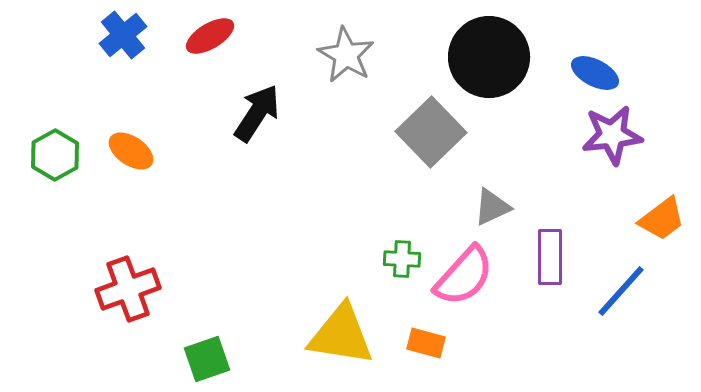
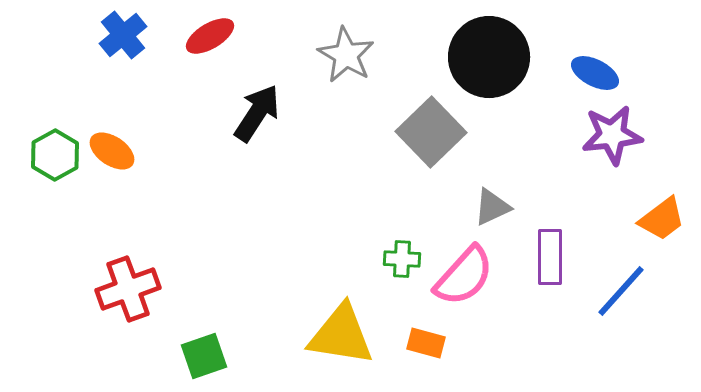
orange ellipse: moved 19 px left
green square: moved 3 px left, 3 px up
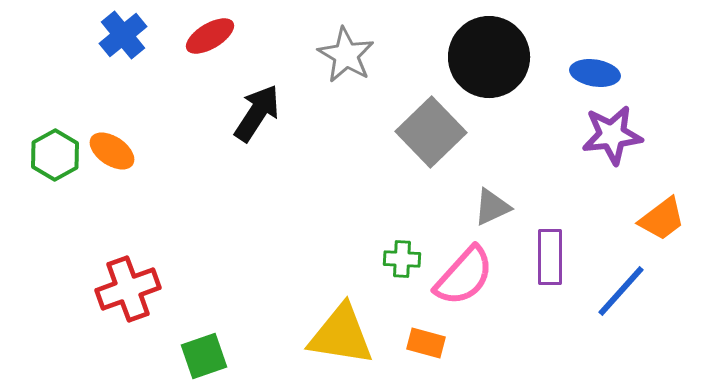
blue ellipse: rotated 18 degrees counterclockwise
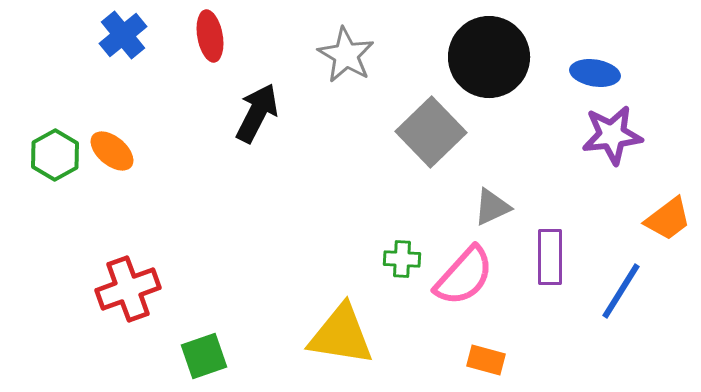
red ellipse: rotated 69 degrees counterclockwise
black arrow: rotated 6 degrees counterclockwise
orange ellipse: rotated 6 degrees clockwise
orange trapezoid: moved 6 px right
blue line: rotated 10 degrees counterclockwise
orange rectangle: moved 60 px right, 17 px down
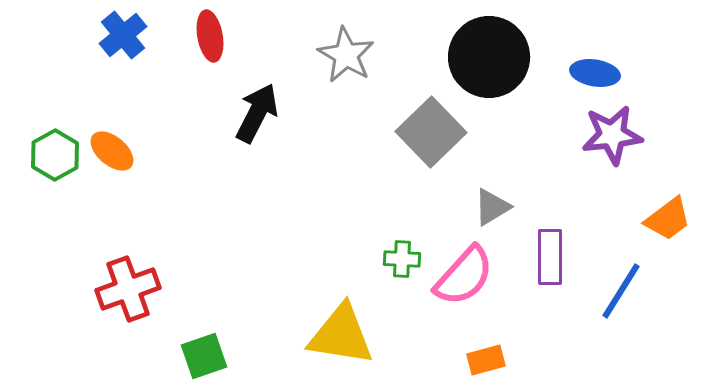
gray triangle: rotated 6 degrees counterclockwise
orange rectangle: rotated 30 degrees counterclockwise
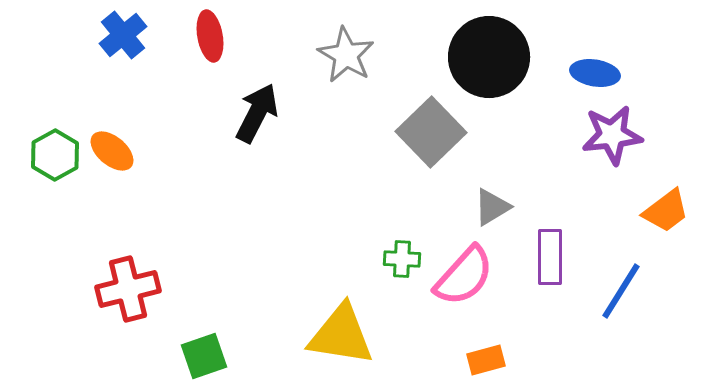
orange trapezoid: moved 2 px left, 8 px up
red cross: rotated 6 degrees clockwise
